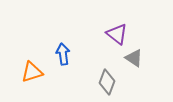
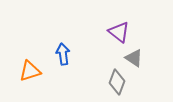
purple triangle: moved 2 px right, 2 px up
orange triangle: moved 2 px left, 1 px up
gray diamond: moved 10 px right
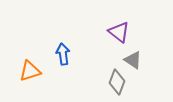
gray triangle: moved 1 px left, 2 px down
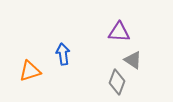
purple triangle: rotated 35 degrees counterclockwise
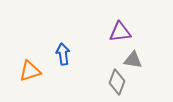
purple triangle: moved 1 px right; rotated 10 degrees counterclockwise
gray triangle: rotated 24 degrees counterclockwise
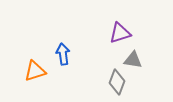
purple triangle: moved 1 px down; rotated 10 degrees counterclockwise
orange triangle: moved 5 px right
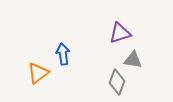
orange triangle: moved 3 px right, 2 px down; rotated 20 degrees counterclockwise
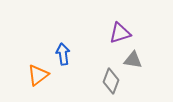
orange triangle: moved 2 px down
gray diamond: moved 6 px left, 1 px up
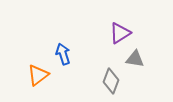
purple triangle: rotated 15 degrees counterclockwise
blue arrow: rotated 10 degrees counterclockwise
gray triangle: moved 2 px right, 1 px up
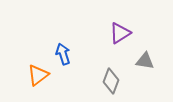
gray triangle: moved 10 px right, 2 px down
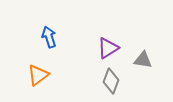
purple triangle: moved 12 px left, 15 px down
blue arrow: moved 14 px left, 17 px up
gray triangle: moved 2 px left, 1 px up
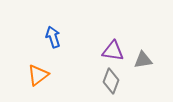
blue arrow: moved 4 px right
purple triangle: moved 5 px right, 3 px down; rotated 40 degrees clockwise
gray triangle: rotated 18 degrees counterclockwise
